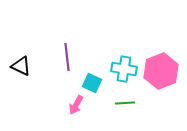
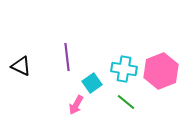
cyan square: rotated 30 degrees clockwise
green line: moved 1 px right, 1 px up; rotated 42 degrees clockwise
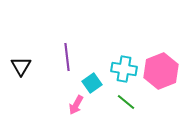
black triangle: rotated 35 degrees clockwise
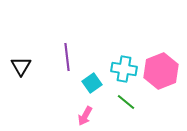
pink arrow: moved 9 px right, 11 px down
